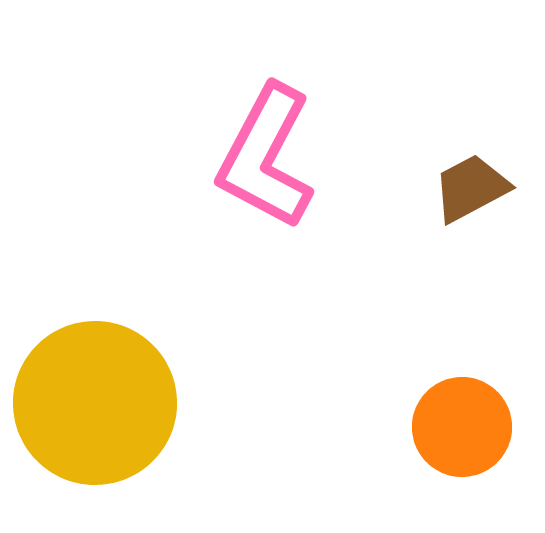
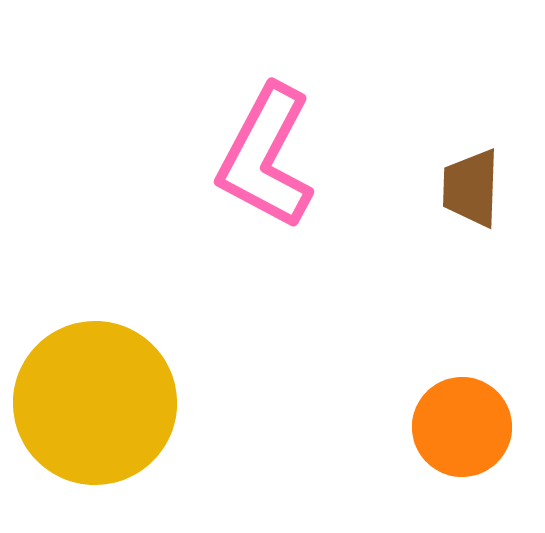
brown trapezoid: rotated 60 degrees counterclockwise
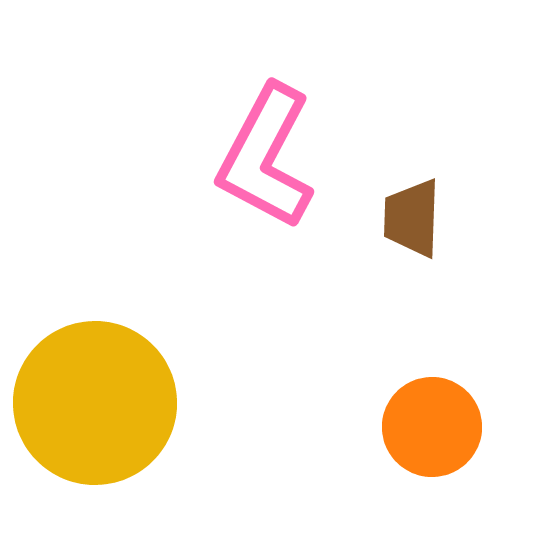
brown trapezoid: moved 59 px left, 30 px down
orange circle: moved 30 px left
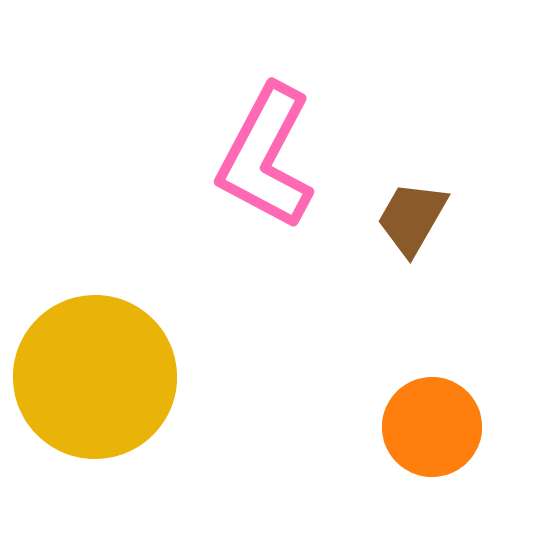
brown trapezoid: rotated 28 degrees clockwise
yellow circle: moved 26 px up
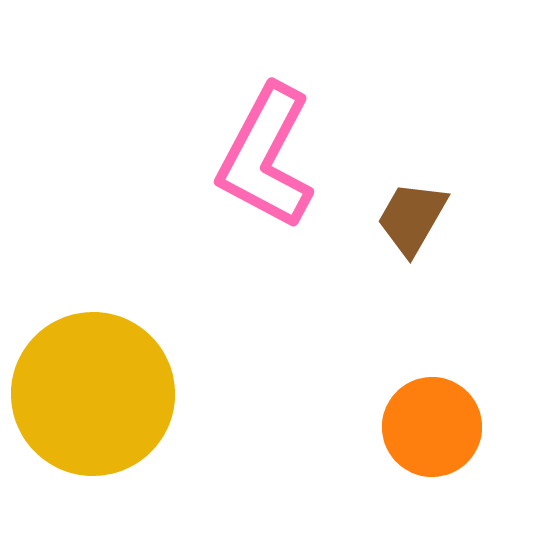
yellow circle: moved 2 px left, 17 px down
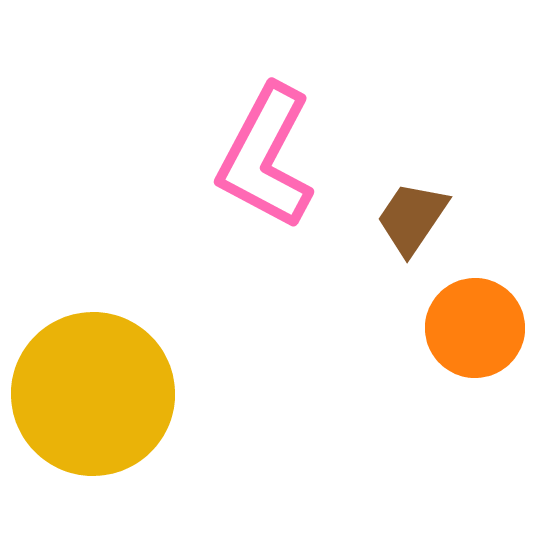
brown trapezoid: rotated 4 degrees clockwise
orange circle: moved 43 px right, 99 px up
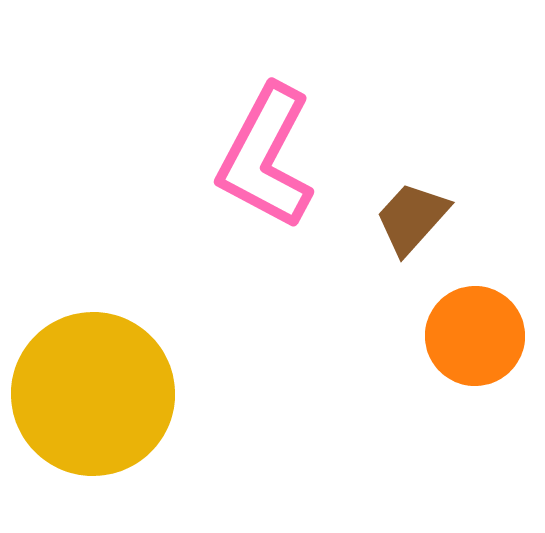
brown trapezoid: rotated 8 degrees clockwise
orange circle: moved 8 px down
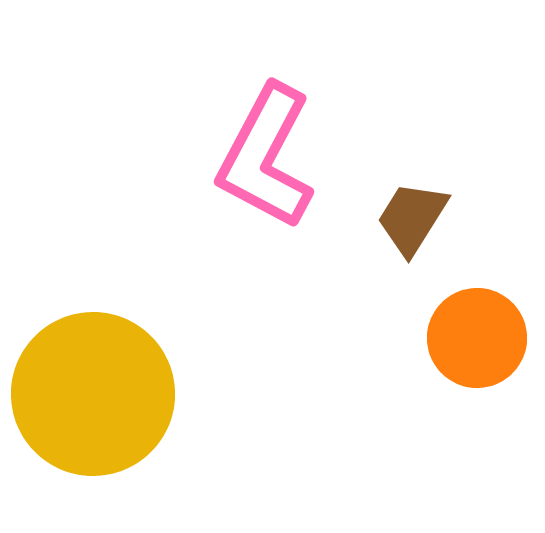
brown trapezoid: rotated 10 degrees counterclockwise
orange circle: moved 2 px right, 2 px down
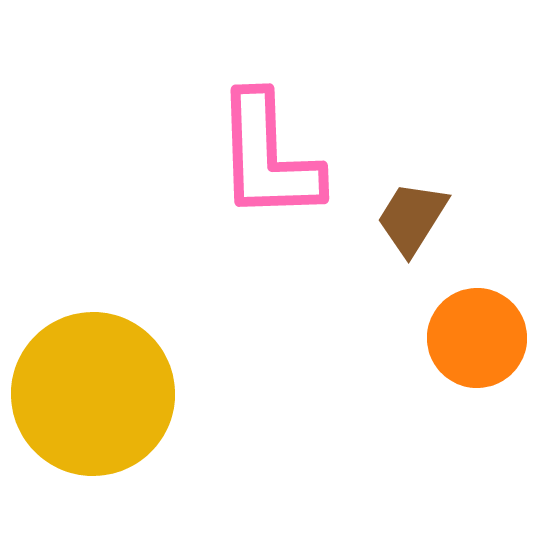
pink L-shape: moved 2 px right; rotated 30 degrees counterclockwise
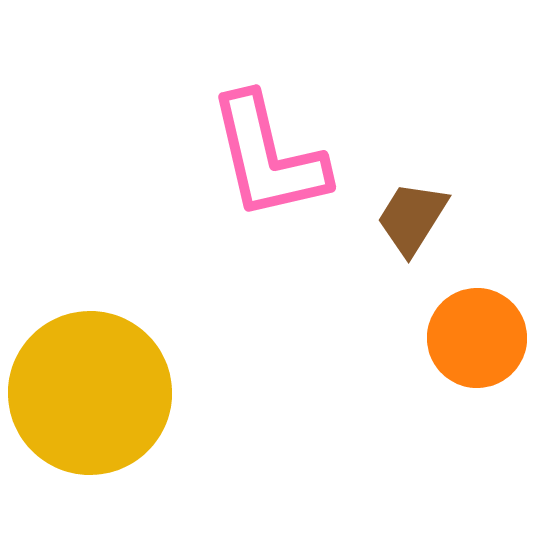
pink L-shape: rotated 11 degrees counterclockwise
yellow circle: moved 3 px left, 1 px up
